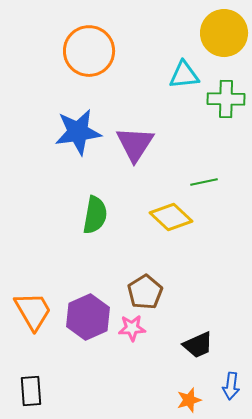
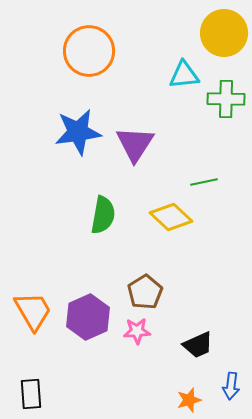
green semicircle: moved 8 px right
pink star: moved 5 px right, 3 px down
black rectangle: moved 3 px down
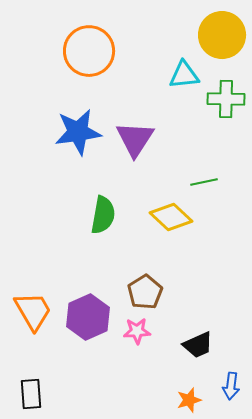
yellow circle: moved 2 px left, 2 px down
purple triangle: moved 5 px up
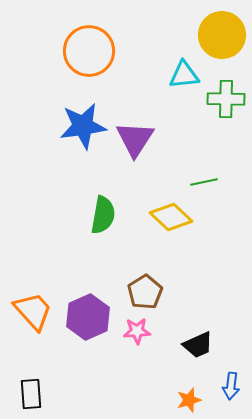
blue star: moved 5 px right, 6 px up
orange trapezoid: rotated 12 degrees counterclockwise
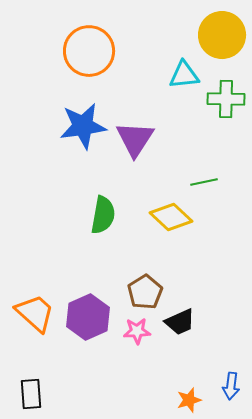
orange trapezoid: moved 2 px right, 2 px down; rotated 6 degrees counterclockwise
black trapezoid: moved 18 px left, 23 px up
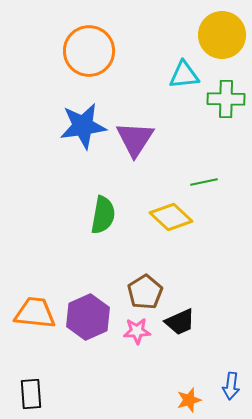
orange trapezoid: rotated 36 degrees counterclockwise
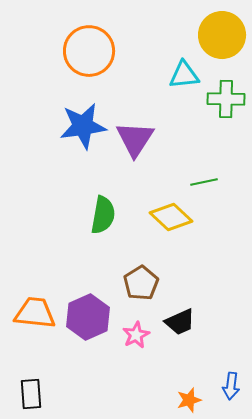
brown pentagon: moved 4 px left, 9 px up
pink star: moved 1 px left, 4 px down; rotated 24 degrees counterclockwise
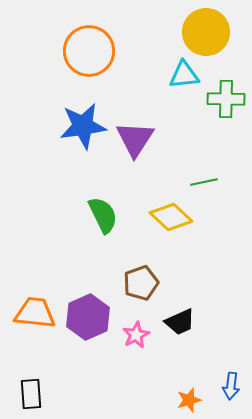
yellow circle: moved 16 px left, 3 px up
green semicircle: rotated 36 degrees counterclockwise
brown pentagon: rotated 12 degrees clockwise
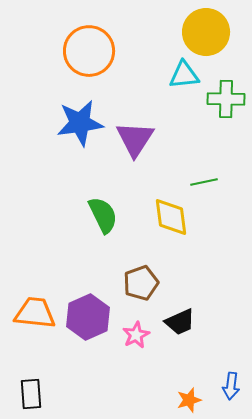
blue star: moved 3 px left, 3 px up
yellow diamond: rotated 39 degrees clockwise
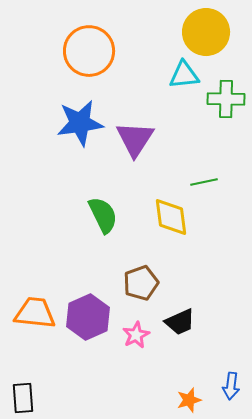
black rectangle: moved 8 px left, 4 px down
